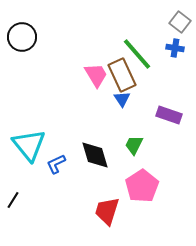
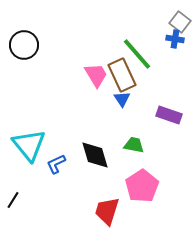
black circle: moved 2 px right, 8 px down
blue cross: moved 9 px up
green trapezoid: rotated 75 degrees clockwise
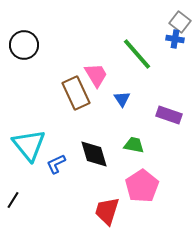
brown rectangle: moved 46 px left, 18 px down
black diamond: moved 1 px left, 1 px up
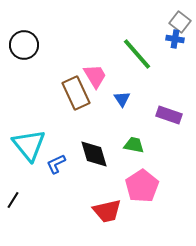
pink trapezoid: moved 1 px left, 1 px down
red trapezoid: rotated 120 degrees counterclockwise
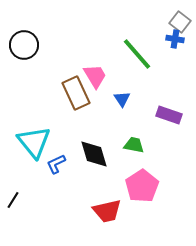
cyan triangle: moved 5 px right, 3 px up
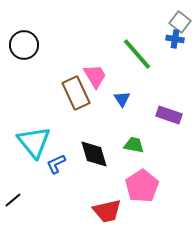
black line: rotated 18 degrees clockwise
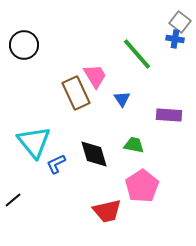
purple rectangle: rotated 15 degrees counterclockwise
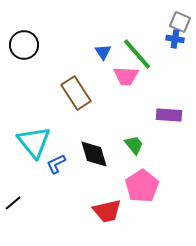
gray square: rotated 15 degrees counterclockwise
pink trapezoid: moved 31 px right; rotated 124 degrees clockwise
brown rectangle: rotated 8 degrees counterclockwise
blue triangle: moved 19 px left, 47 px up
green trapezoid: rotated 40 degrees clockwise
black line: moved 3 px down
